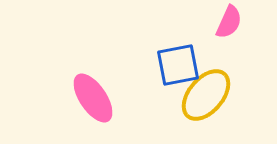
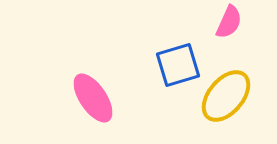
blue square: rotated 6 degrees counterclockwise
yellow ellipse: moved 20 px right, 1 px down
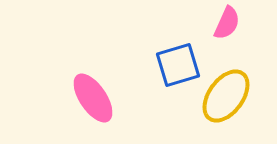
pink semicircle: moved 2 px left, 1 px down
yellow ellipse: rotated 4 degrees counterclockwise
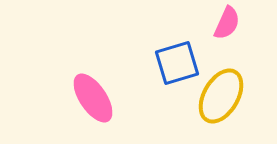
blue square: moved 1 px left, 2 px up
yellow ellipse: moved 5 px left; rotated 6 degrees counterclockwise
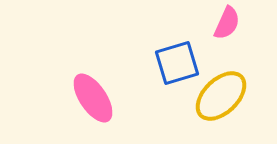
yellow ellipse: rotated 16 degrees clockwise
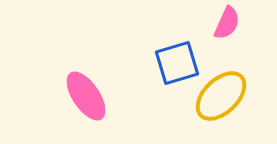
pink ellipse: moved 7 px left, 2 px up
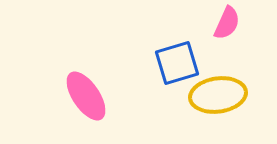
yellow ellipse: moved 3 px left, 1 px up; rotated 36 degrees clockwise
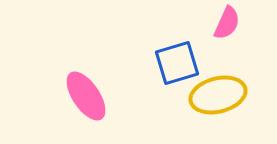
yellow ellipse: rotated 6 degrees counterclockwise
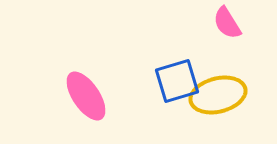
pink semicircle: rotated 124 degrees clockwise
blue square: moved 18 px down
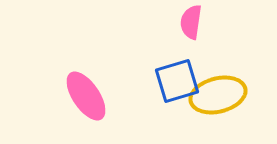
pink semicircle: moved 36 px left, 1 px up; rotated 40 degrees clockwise
